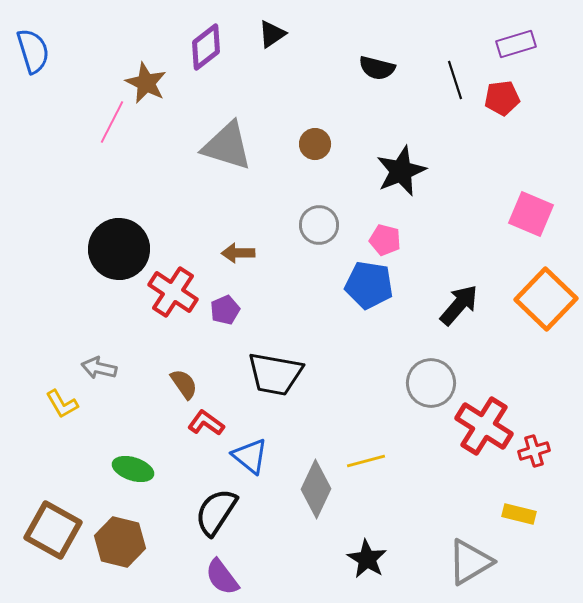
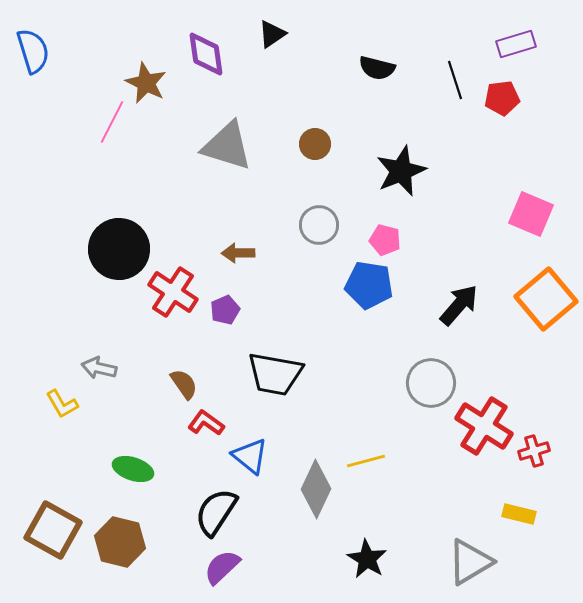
purple diamond at (206, 47): moved 7 px down; rotated 60 degrees counterclockwise
orange square at (546, 299): rotated 6 degrees clockwise
purple semicircle at (222, 577): moved 10 px up; rotated 84 degrees clockwise
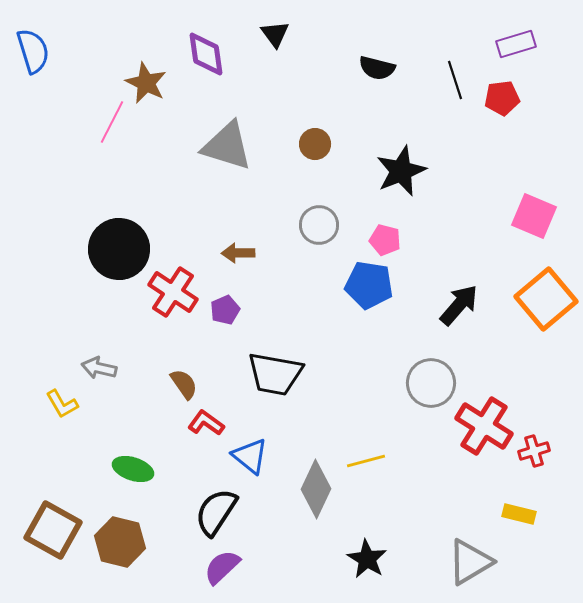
black triangle at (272, 34): moved 3 px right; rotated 32 degrees counterclockwise
pink square at (531, 214): moved 3 px right, 2 px down
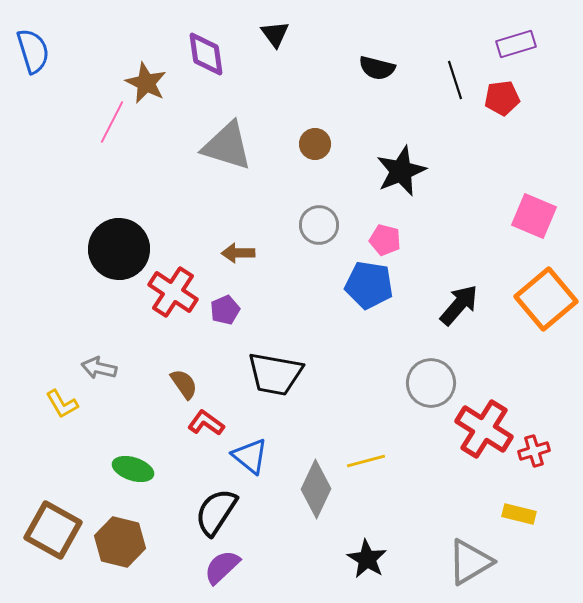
red cross at (484, 426): moved 3 px down
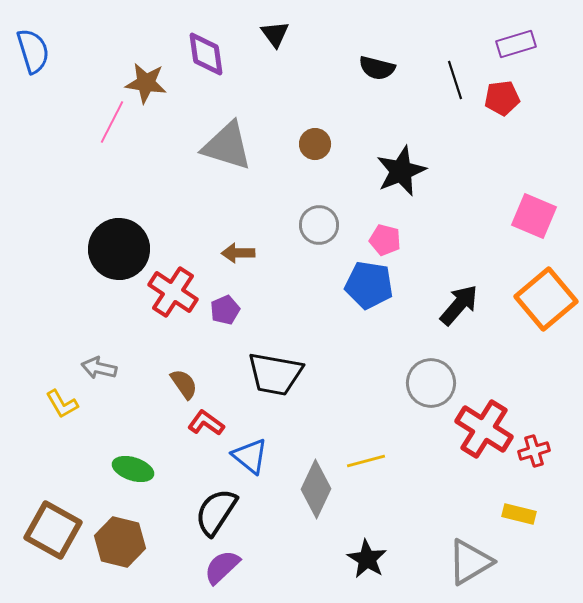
brown star at (146, 83): rotated 18 degrees counterclockwise
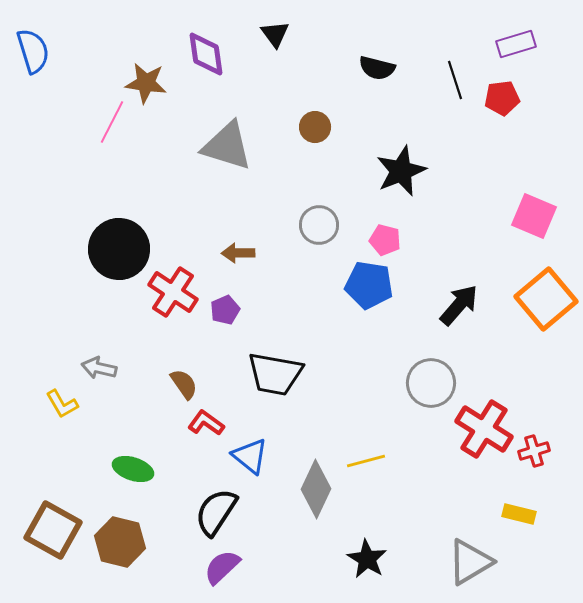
brown circle at (315, 144): moved 17 px up
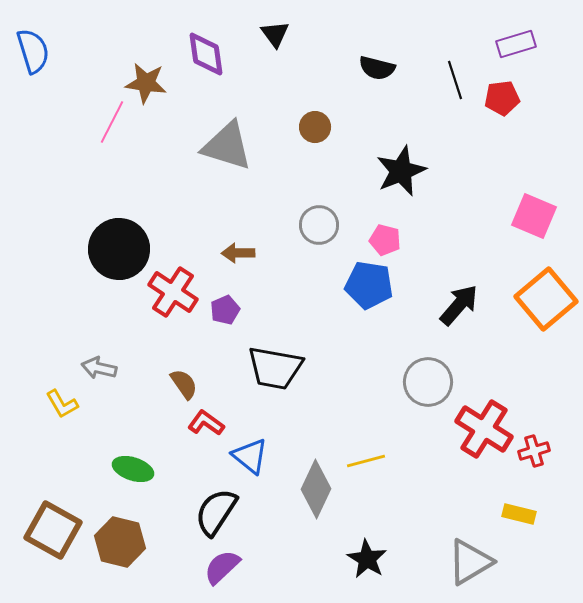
black trapezoid at (275, 374): moved 6 px up
gray circle at (431, 383): moved 3 px left, 1 px up
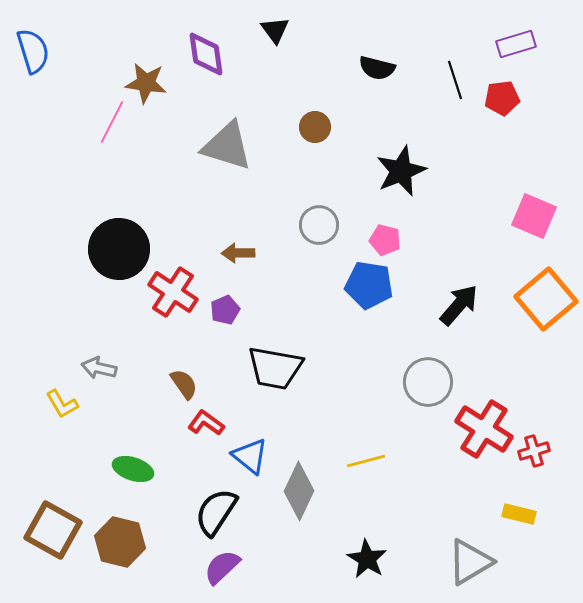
black triangle at (275, 34): moved 4 px up
gray diamond at (316, 489): moved 17 px left, 2 px down
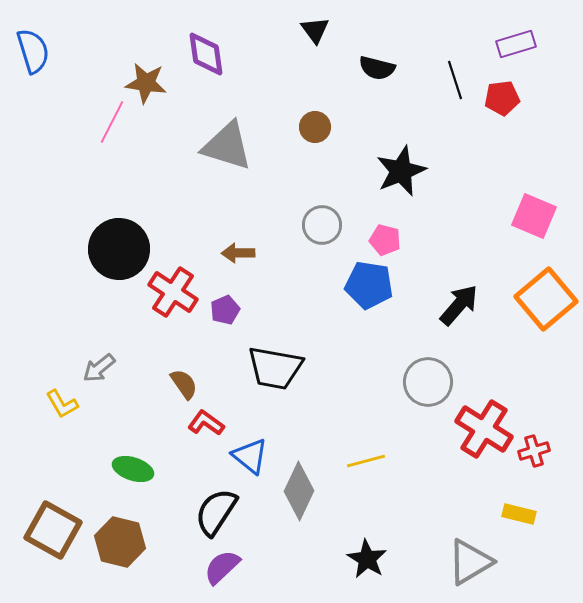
black triangle at (275, 30): moved 40 px right
gray circle at (319, 225): moved 3 px right
gray arrow at (99, 368): rotated 52 degrees counterclockwise
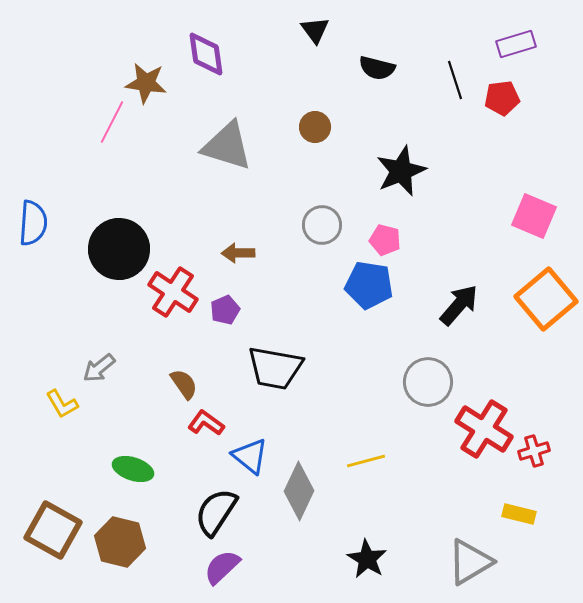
blue semicircle at (33, 51): moved 172 px down; rotated 21 degrees clockwise
